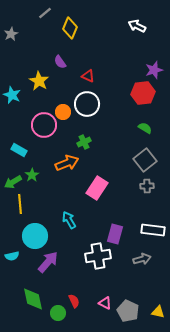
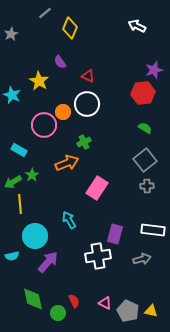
yellow triangle: moved 7 px left, 1 px up
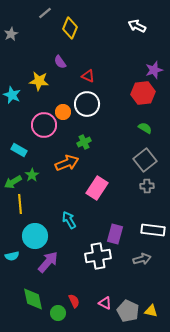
yellow star: rotated 24 degrees counterclockwise
